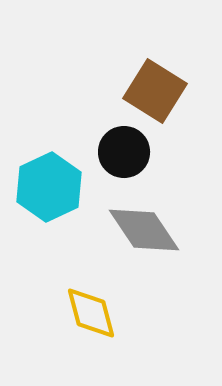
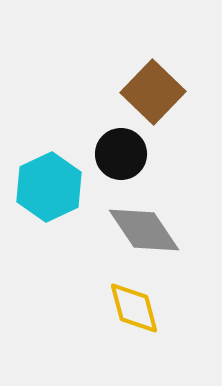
brown square: moved 2 px left, 1 px down; rotated 12 degrees clockwise
black circle: moved 3 px left, 2 px down
yellow diamond: moved 43 px right, 5 px up
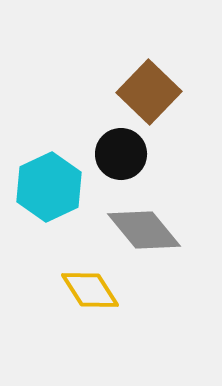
brown square: moved 4 px left
gray diamond: rotated 6 degrees counterclockwise
yellow diamond: moved 44 px left, 18 px up; rotated 18 degrees counterclockwise
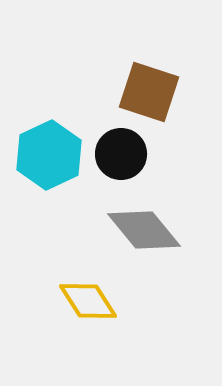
brown square: rotated 26 degrees counterclockwise
cyan hexagon: moved 32 px up
yellow diamond: moved 2 px left, 11 px down
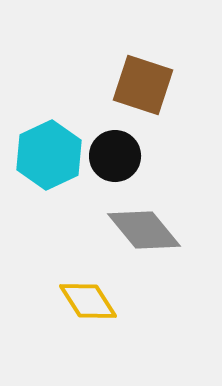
brown square: moved 6 px left, 7 px up
black circle: moved 6 px left, 2 px down
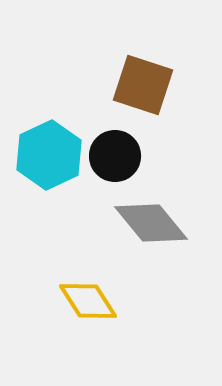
gray diamond: moved 7 px right, 7 px up
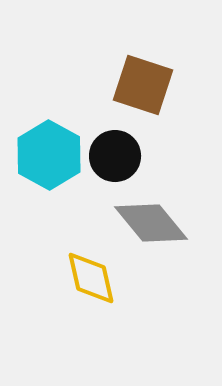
cyan hexagon: rotated 6 degrees counterclockwise
yellow diamond: moved 3 px right, 23 px up; rotated 20 degrees clockwise
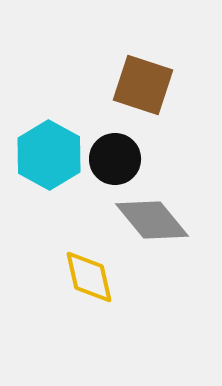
black circle: moved 3 px down
gray diamond: moved 1 px right, 3 px up
yellow diamond: moved 2 px left, 1 px up
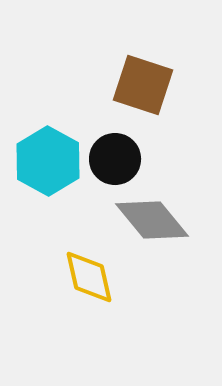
cyan hexagon: moved 1 px left, 6 px down
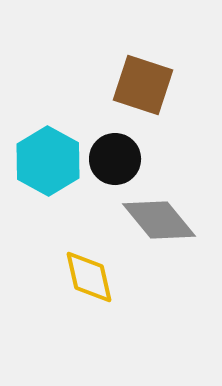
gray diamond: moved 7 px right
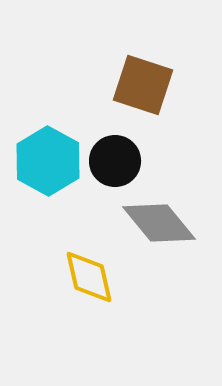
black circle: moved 2 px down
gray diamond: moved 3 px down
